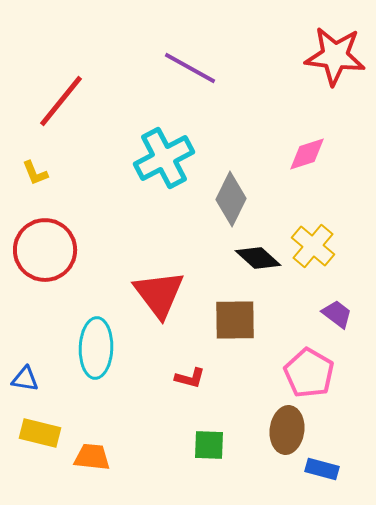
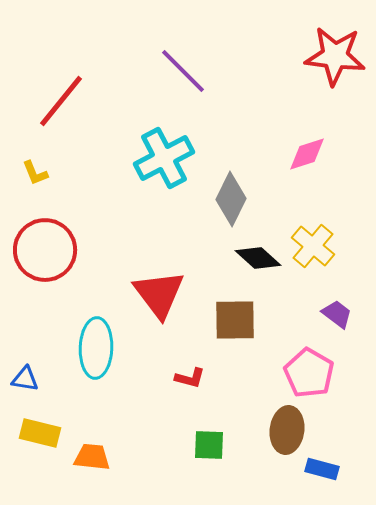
purple line: moved 7 px left, 3 px down; rotated 16 degrees clockwise
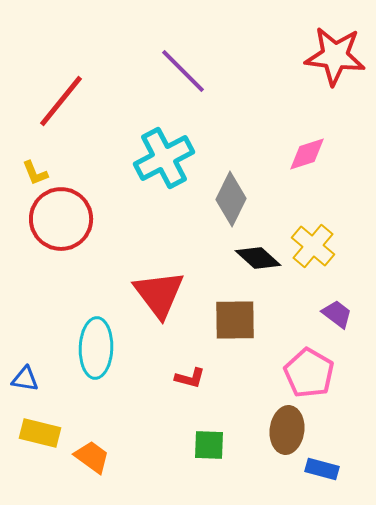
red circle: moved 16 px right, 31 px up
orange trapezoid: rotated 30 degrees clockwise
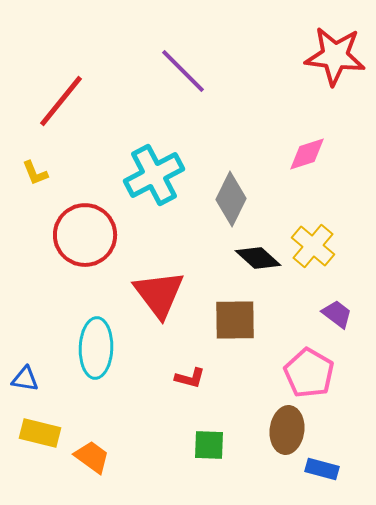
cyan cross: moved 10 px left, 17 px down
red circle: moved 24 px right, 16 px down
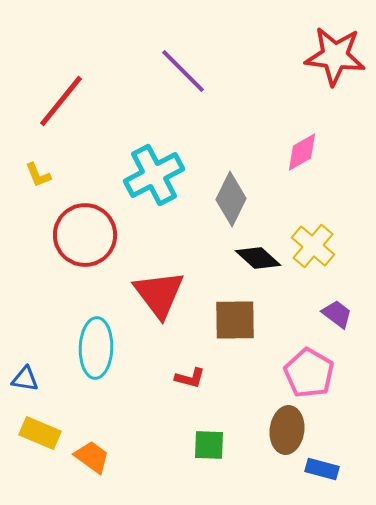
pink diamond: moved 5 px left, 2 px up; rotated 12 degrees counterclockwise
yellow L-shape: moved 3 px right, 2 px down
yellow rectangle: rotated 9 degrees clockwise
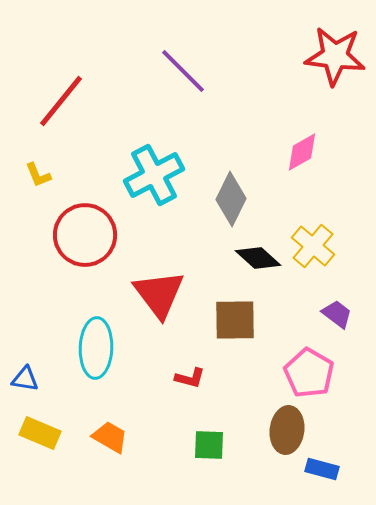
orange trapezoid: moved 18 px right, 20 px up; rotated 6 degrees counterclockwise
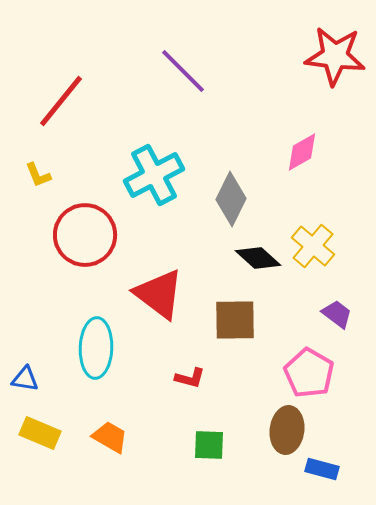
red triangle: rotated 16 degrees counterclockwise
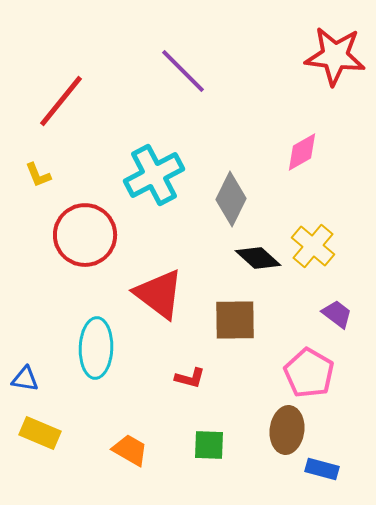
orange trapezoid: moved 20 px right, 13 px down
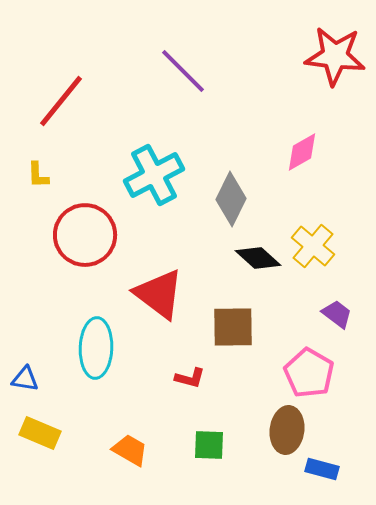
yellow L-shape: rotated 20 degrees clockwise
brown square: moved 2 px left, 7 px down
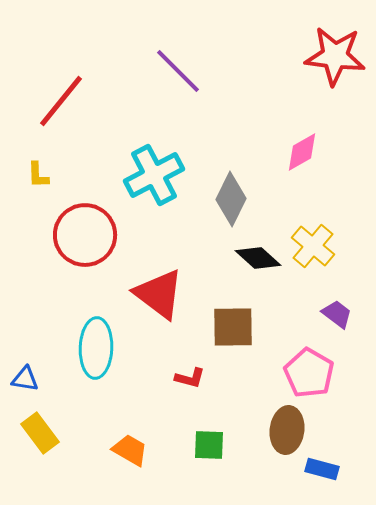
purple line: moved 5 px left
yellow rectangle: rotated 30 degrees clockwise
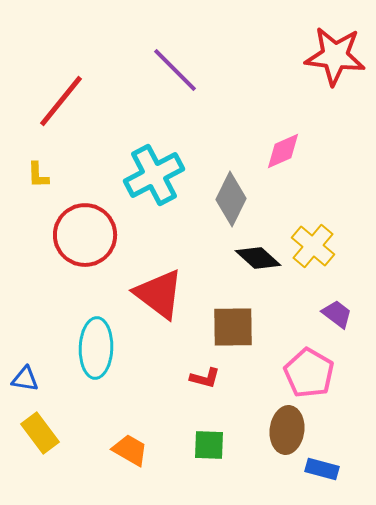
purple line: moved 3 px left, 1 px up
pink diamond: moved 19 px left, 1 px up; rotated 6 degrees clockwise
red L-shape: moved 15 px right
